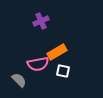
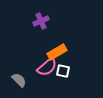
pink semicircle: moved 9 px right, 3 px down; rotated 30 degrees counterclockwise
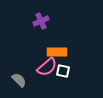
orange rectangle: rotated 30 degrees clockwise
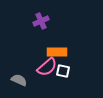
gray semicircle: rotated 21 degrees counterclockwise
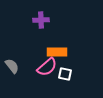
purple cross: moved 1 px up; rotated 21 degrees clockwise
white square: moved 2 px right, 3 px down
gray semicircle: moved 7 px left, 14 px up; rotated 28 degrees clockwise
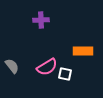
orange rectangle: moved 26 px right, 1 px up
pink semicircle: rotated 10 degrees clockwise
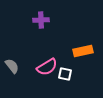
orange rectangle: rotated 12 degrees counterclockwise
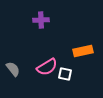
gray semicircle: moved 1 px right, 3 px down
